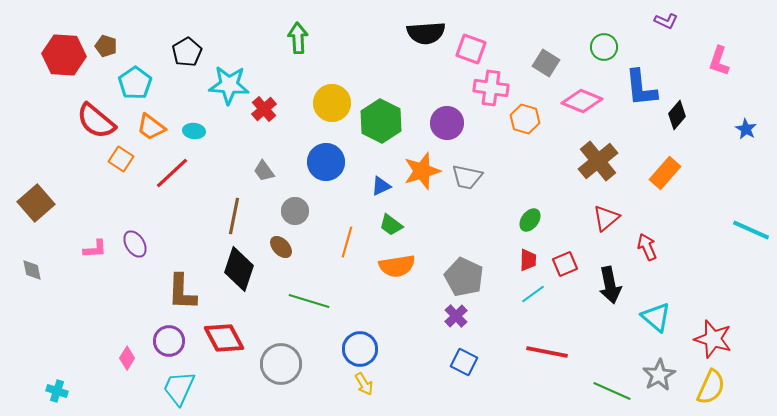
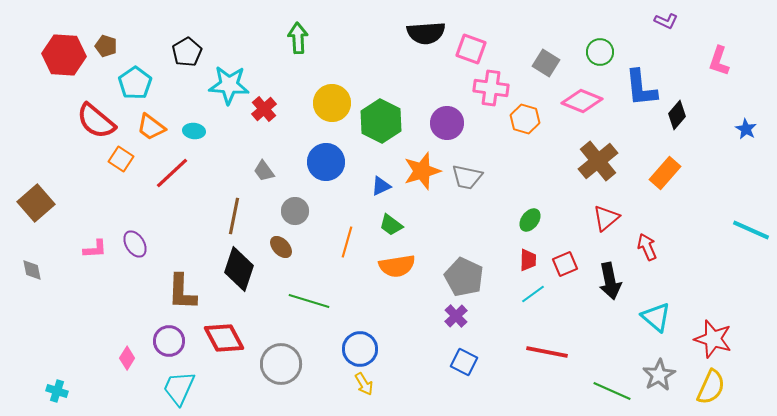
green circle at (604, 47): moved 4 px left, 5 px down
black arrow at (610, 285): moved 4 px up
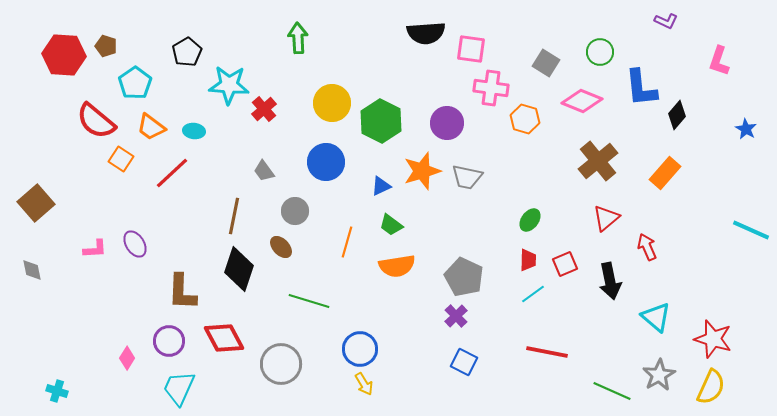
pink square at (471, 49): rotated 12 degrees counterclockwise
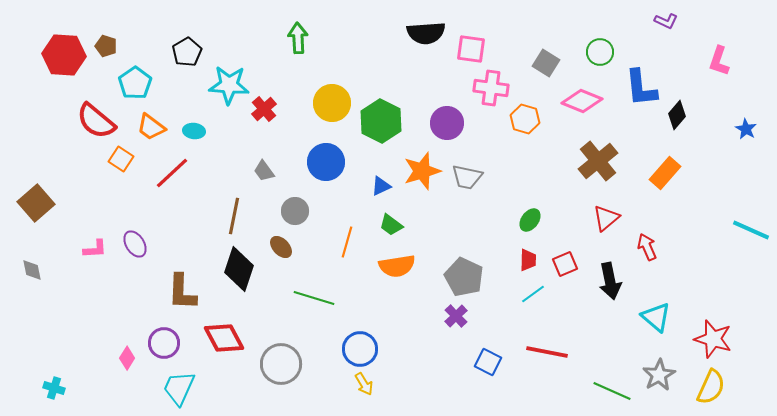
green line at (309, 301): moved 5 px right, 3 px up
purple circle at (169, 341): moved 5 px left, 2 px down
blue square at (464, 362): moved 24 px right
cyan cross at (57, 391): moved 3 px left, 3 px up
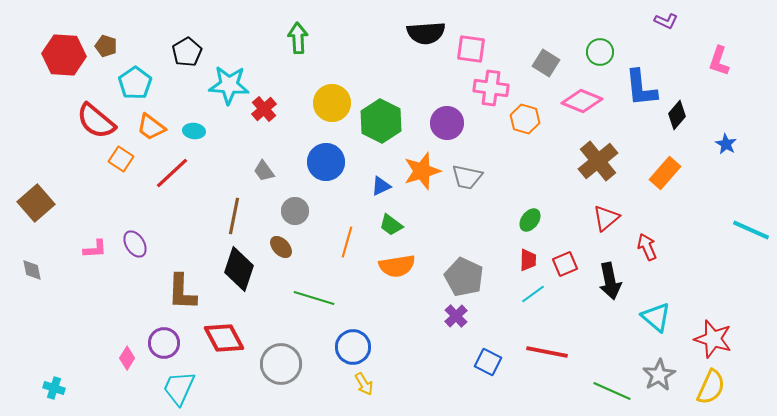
blue star at (746, 129): moved 20 px left, 15 px down
blue circle at (360, 349): moved 7 px left, 2 px up
